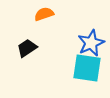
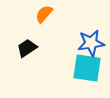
orange semicircle: rotated 30 degrees counterclockwise
blue star: rotated 16 degrees clockwise
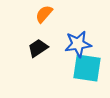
blue star: moved 13 px left, 1 px down
black trapezoid: moved 11 px right
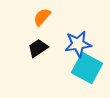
orange semicircle: moved 2 px left, 3 px down
cyan square: rotated 20 degrees clockwise
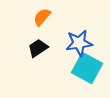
blue star: moved 1 px right, 1 px up
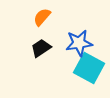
black trapezoid: moved 3 px right
cyan square: moved 2 px right
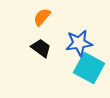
black trapezoid: rotated 70 degrees clockwise
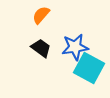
orange semicircle: moved 1 px left, 2 px up
blue star: moved 4 px left, 4 px down
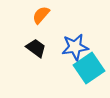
black trapezoid: moved 5 px left
cyan square: rotated 28 degrees clockwise
